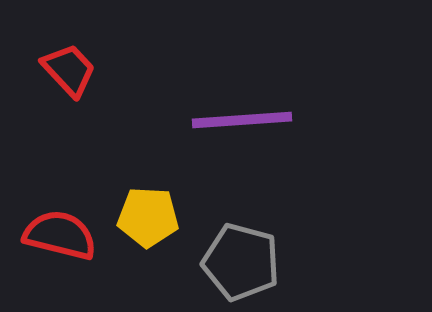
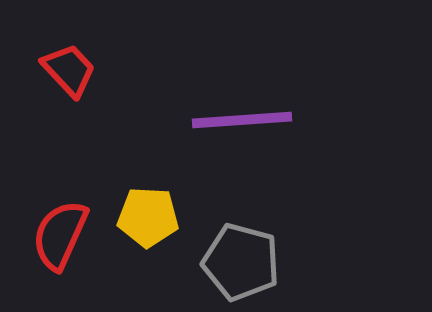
red semicircle: rotated 80 degrees counterclockwise
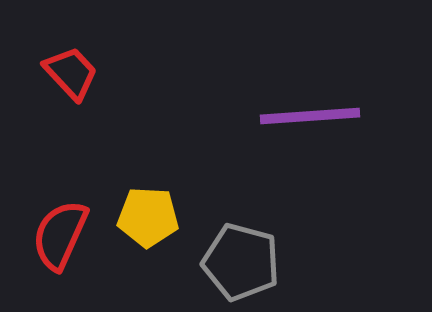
red trapezoid: moved 2 px right, 3 px down
purple line: moved 68 px right, 4 px up
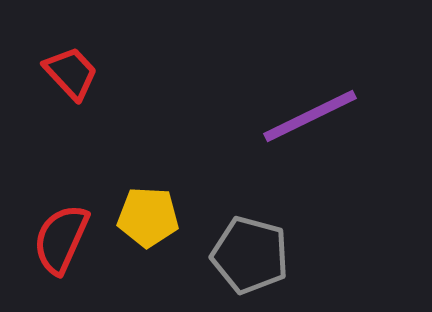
purple line: rotated 22 degrees counterclockwise
red semicircle: moved 1 px right, 4 px down
gray pentagon: moved 9 px right, 7 px up
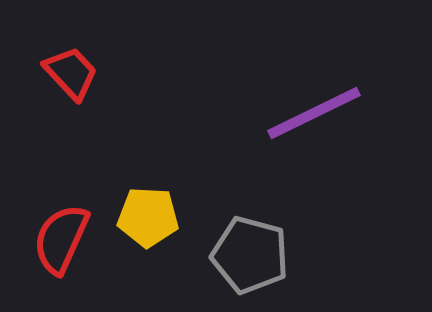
purple line: moved 4 px right, 3 px up
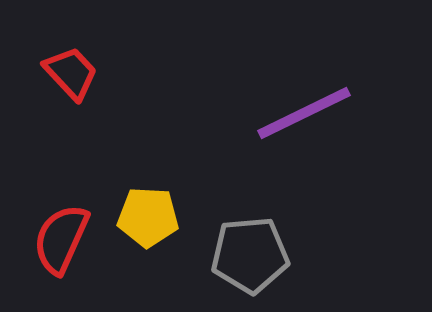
purple line: moved 10 px left
gray pentagon: rotated 20 degrees counterclockwise
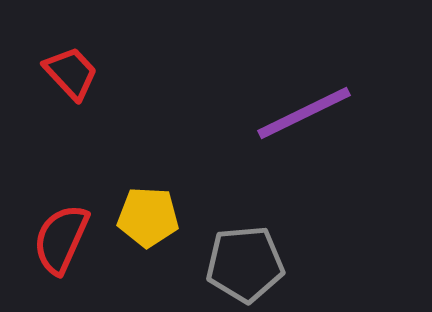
gray pentagon: moved 5 px left, 9 px down
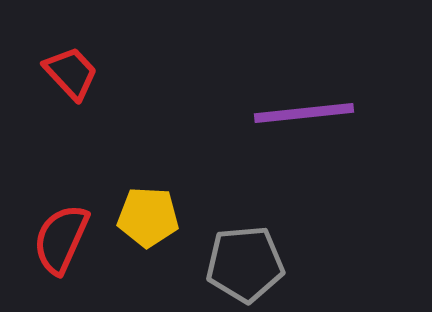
purple line: rotated 20 degrees clockwise
